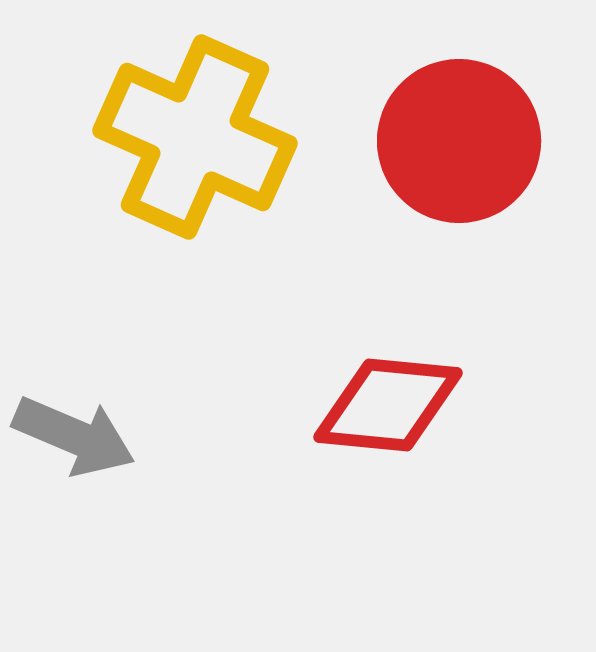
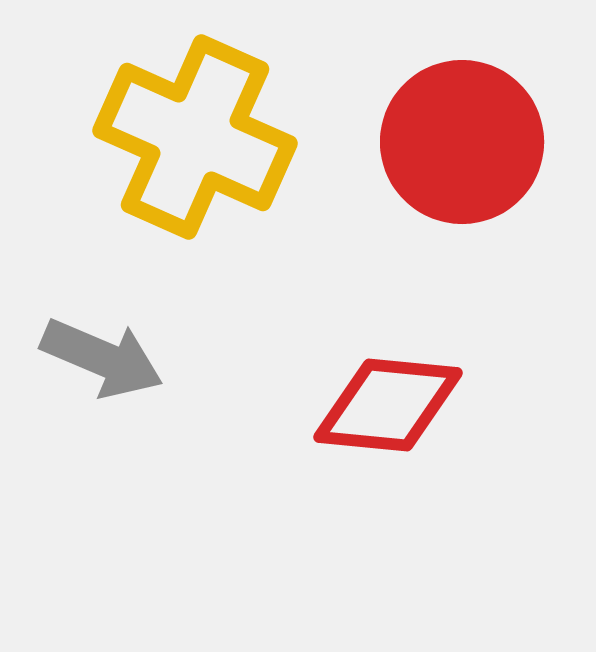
red circle: moved 3 px right, 1 px down
gray arrow: moved 28 px right, 78 px up
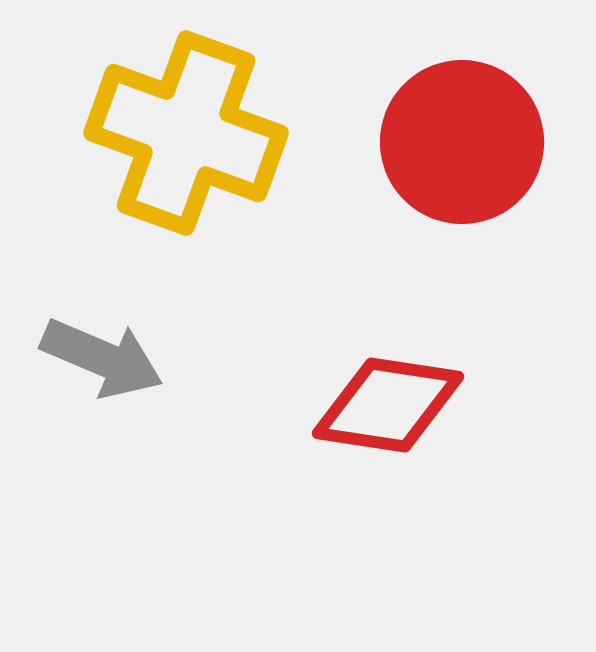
yellow cross: moved 9 px left, 4 px up; rotated 4 degrees counterclockwise
red diamond: rotated 3 degrees clockwise
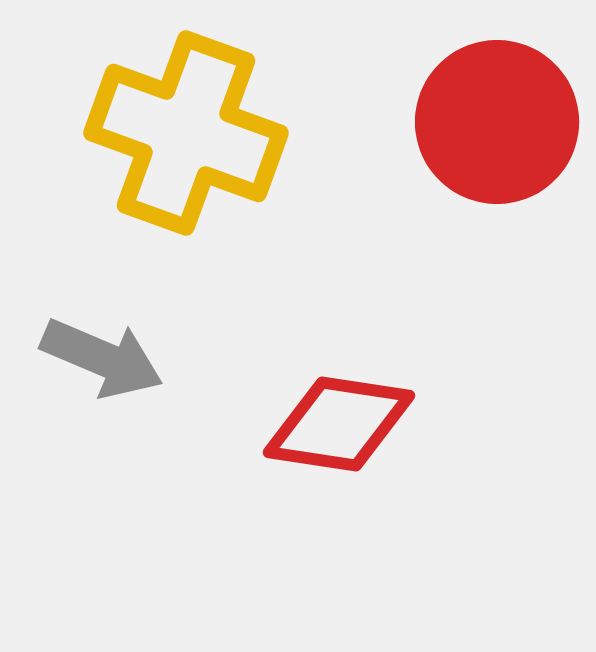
red circle: moved 35 px right, 20 px up
red diamond: moved 49 px left, 19 px down
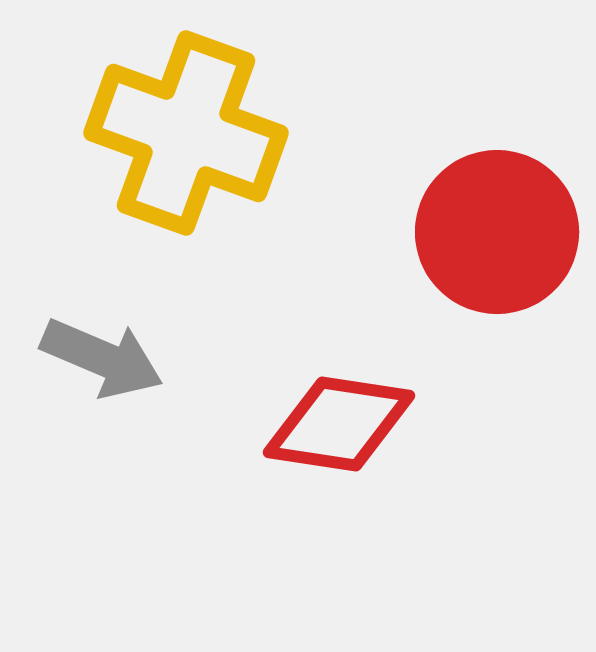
red circle: moved 110 px down
